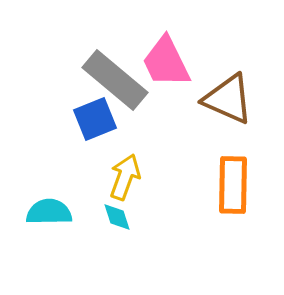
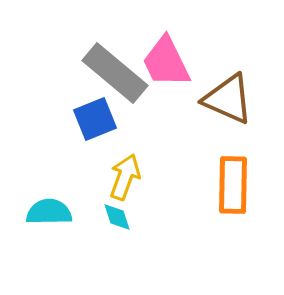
gray rectangle: moved 7 px up
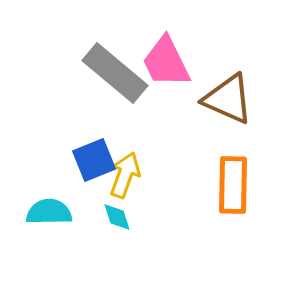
blue square: moved 1 px left, 41 px down
yellow arrow: moved 2 px up
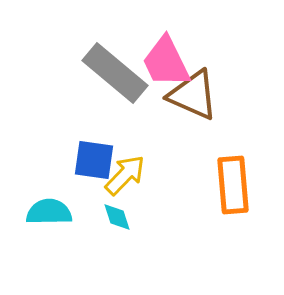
brown triangle: moved 35 px left, 4 px up
blue square: rotated 30 degrees clockwise
yellow arrow: rotated 24 degrees clockwise
orange rectangle: rotated 6 degrees counterclockwise
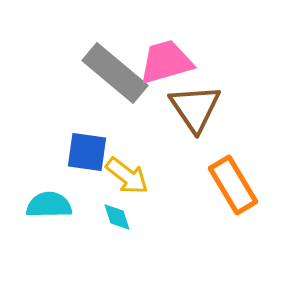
pink trapezoid: rotated 100 degrees clockwise
brown triangle: moved 2 px right, 13 px down; rotated 32 degrees clockwise
blue square: moved 7 px left, 8 px up
yellow arrow: moved 2 px right, 1 px down; rotated 84 degrees clockwise
orange rectangle: rotated 26 degrees counterclockwise
cyan semicircle: moved 7 px up
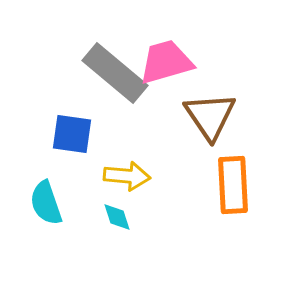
brown triangle: moved 15 px right, 8 px down
blue square: moved 15 px left, 18 px up
yellow arrow: rotated 33 degrees counterclockwise
orange rectangle: rotated 28 degrees clockwise
cyan semicircle: moved 3 px left, 2 px up; rotated 108 degrees counterclockwise
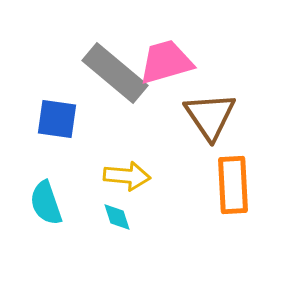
blue square: moved 15 px left, 15 px up
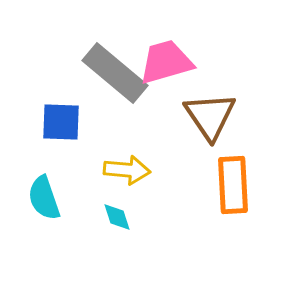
blue square: moved 4 px right, 3 px down; rotated 6 degrees counterclockwise
yellow arrow: moved 6 px up
cyan semicircle: moved 2 px left, 5 px up
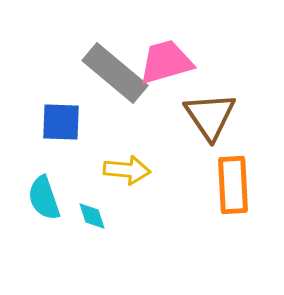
cyan diamond: moved 25 px left, 1 px up
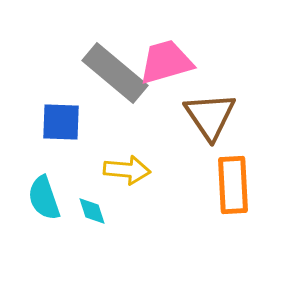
cyan diamond: moved 5 px up
